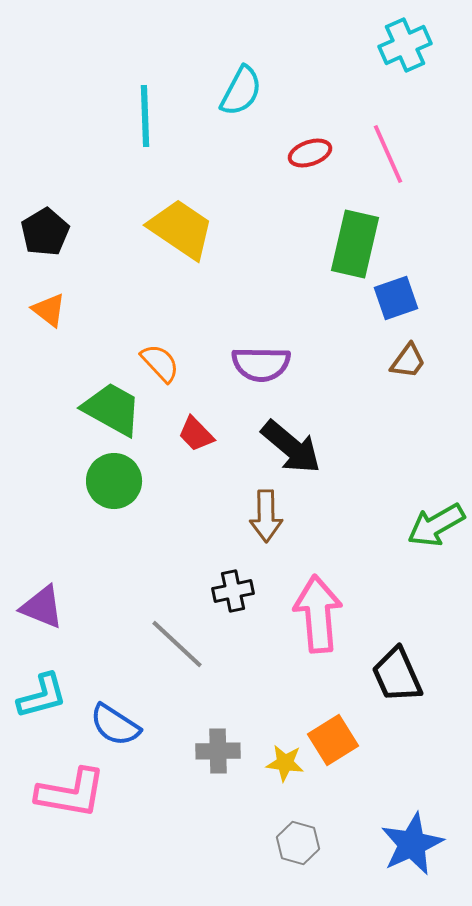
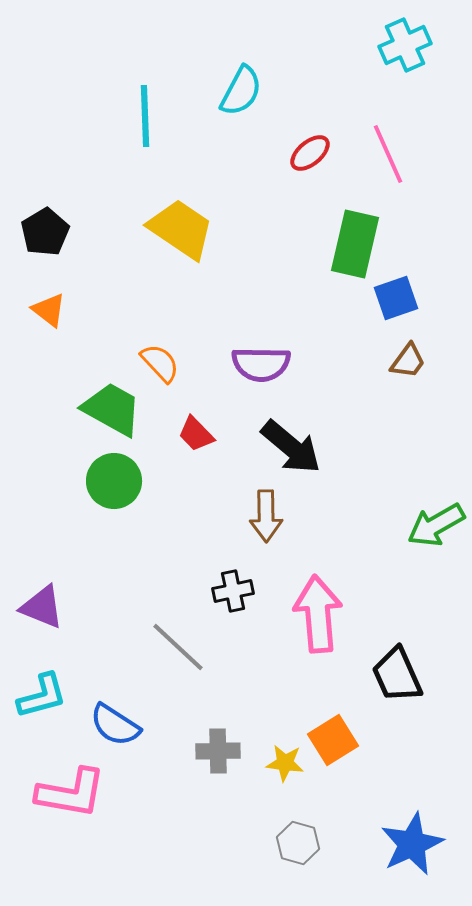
red ellipse: rotated 21 degrees counterclockwise
gray line: moved 1 px right, 3 px down
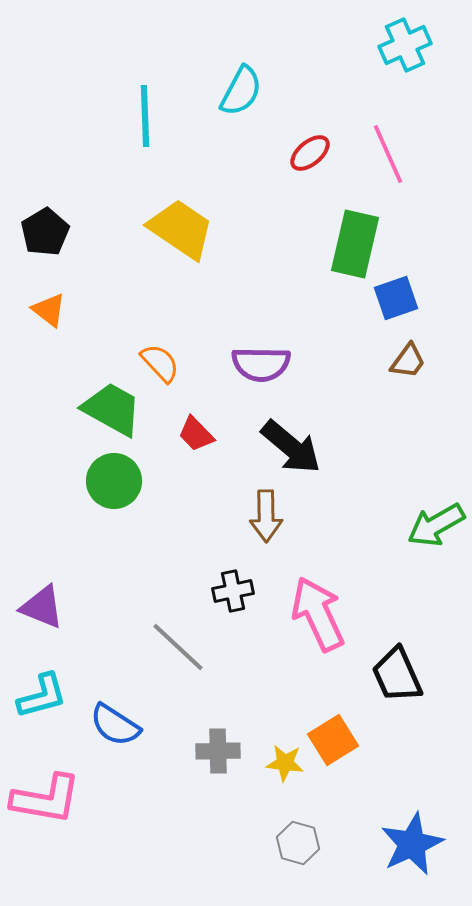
pink arrow: rotated 20 degrees counterclockwise
pink L-shape: moved 25 px left, 6 px down
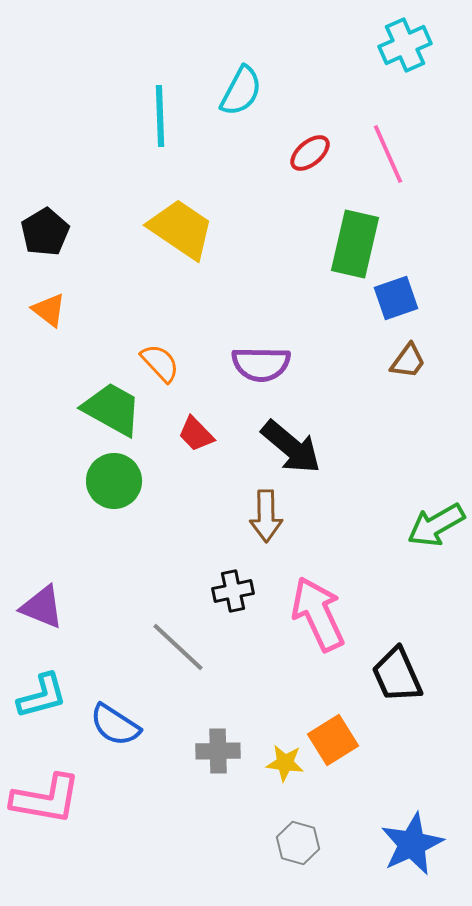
cyan line: moved 15 px right
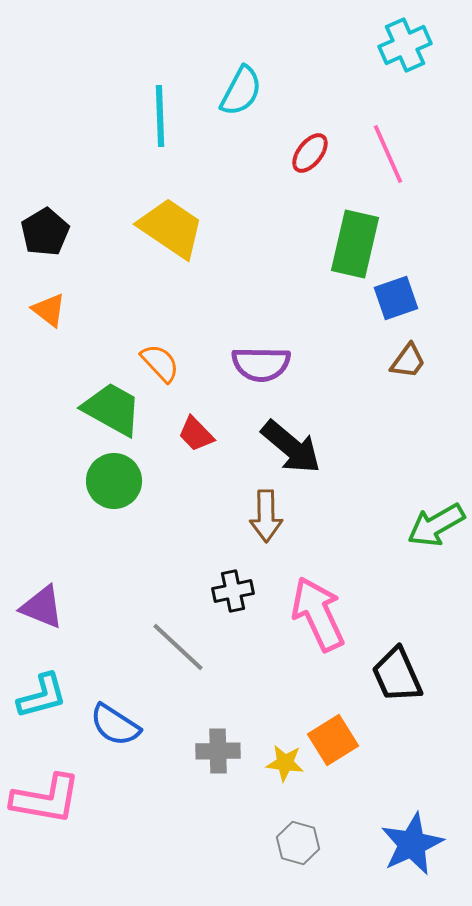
red ellipse: rotated 12 degrees counterclockwise
yellow trapezoid: moved 10 px left, 1 px up
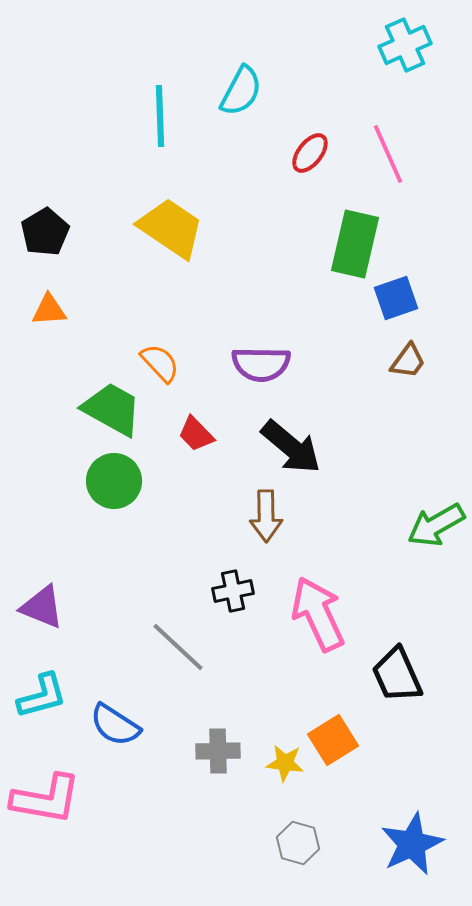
orange triangle: rotated 42 degrees counterclockwise
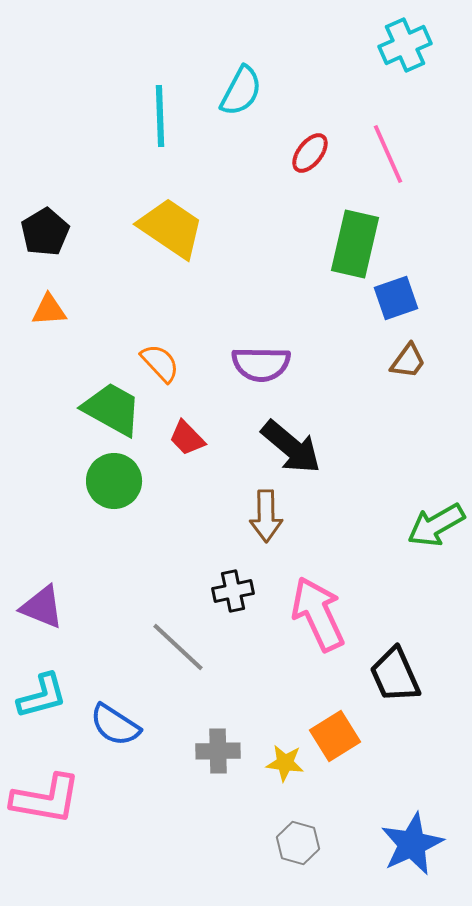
red trapezoid: moved 9 px left, 4 px down
black trapezoid: moved 2 px left
orange square: moved 2 px right, 4 px up
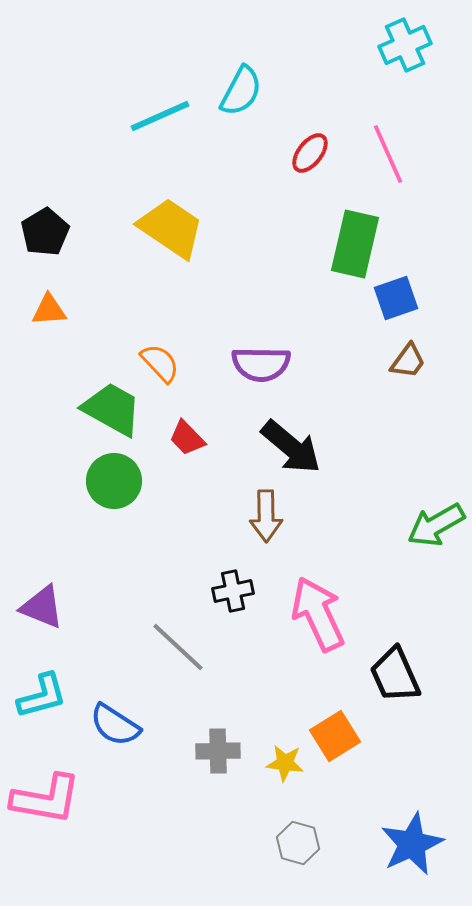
cyan line: rotated 68 degrees clockwise
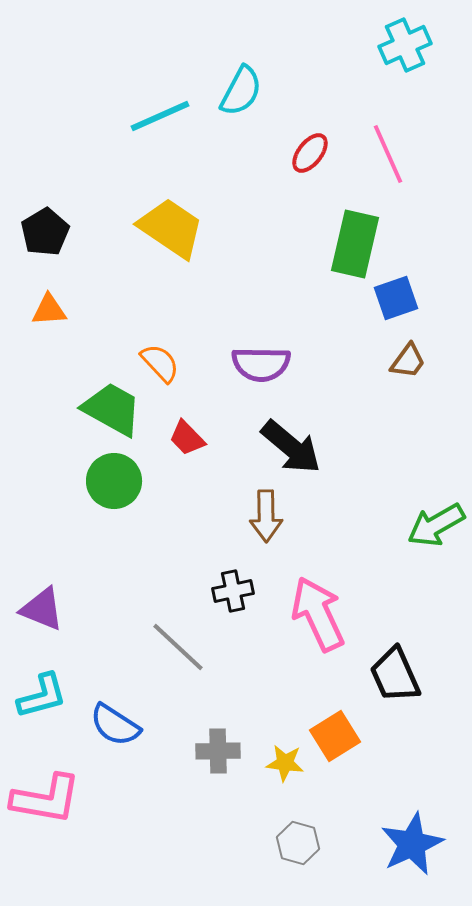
purple triangle: moved 2 px down
